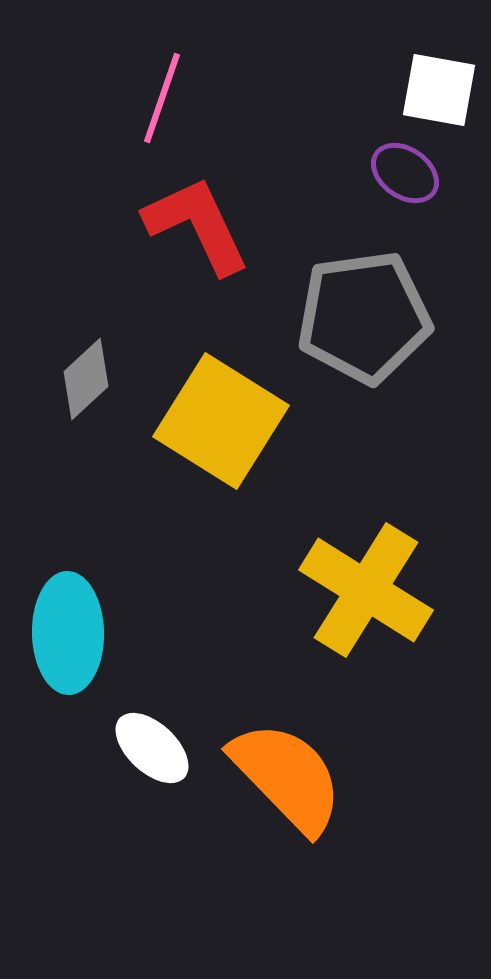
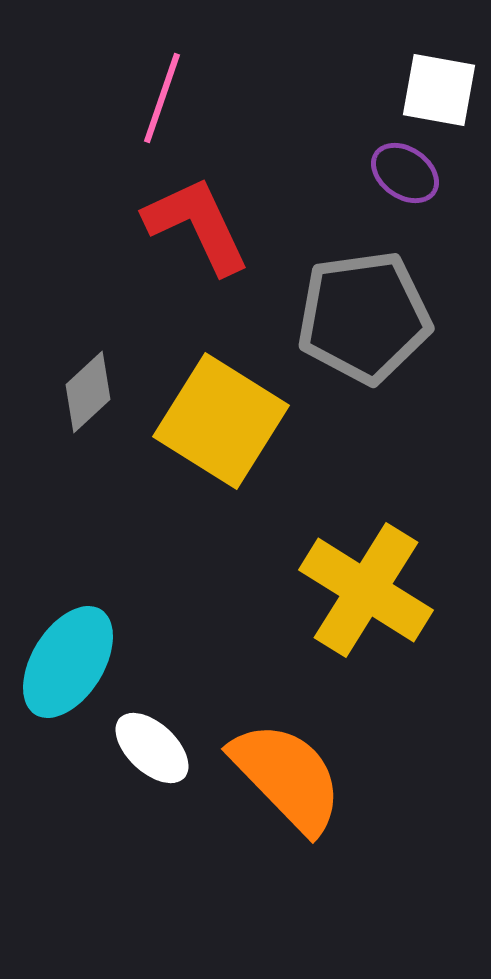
gray diamond: moved 2 px right, 13 px down
cyan ellipse: moved 29 px down; rotated 33 degrees clockwise
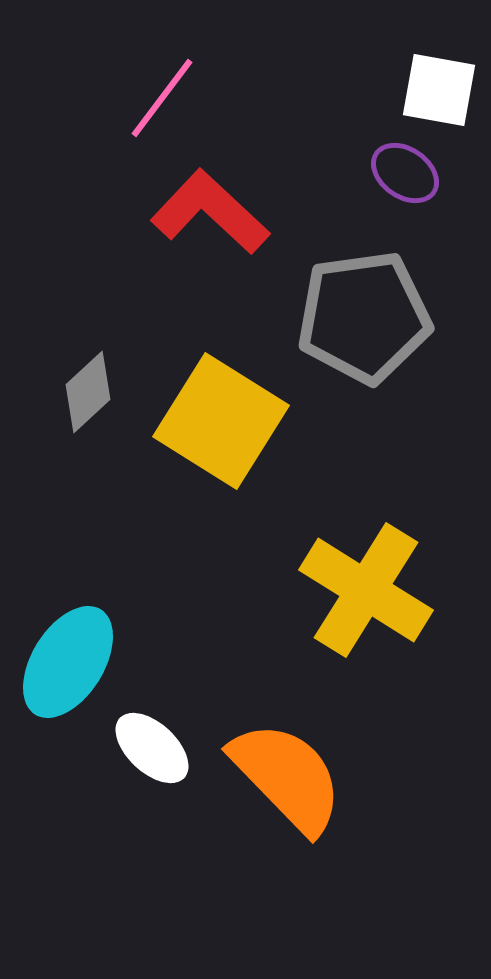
pink line: rotated 18 degrees clockwise
red L-shape: moved 13 px right, 13 px up; rotated 22 degrees counterclockwise
